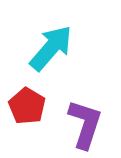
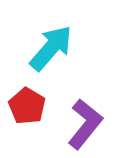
purple L-shape: rotated 21 degrees clockwise
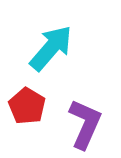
purple L-shape: rotated 15 degrees counterclockwise
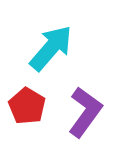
purple L-shape: moved 12 px up; rotated 12 degrees clockwise
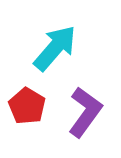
cyan arrow: moved 4 px right
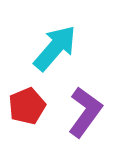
red pentagon: rotated 18 degrees clockwise
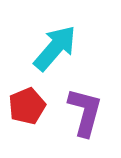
purple L-shape: rotated 21 degrees counterclockwise
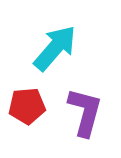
red pentagon: rotated 18 degrees clockwise
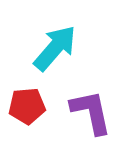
purple L-shape: moved 6 px right; rotated 27 degrees counterclockwise
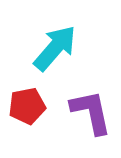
red pentagon: rotated 6 degrees counterclockwise
